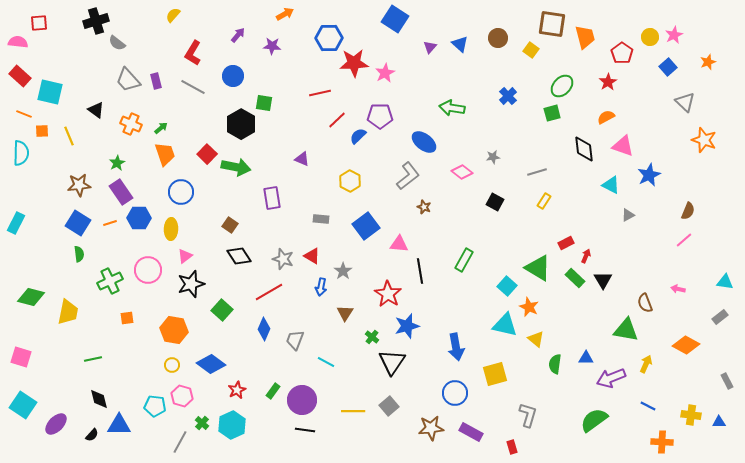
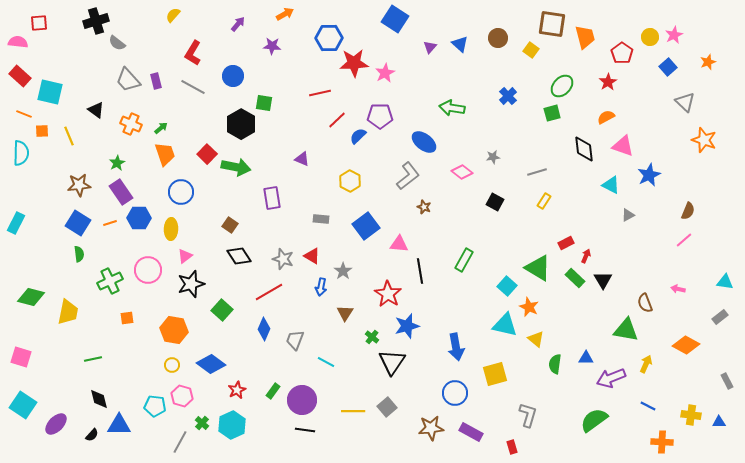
purple arrow at (238, 35): moved 11 px up
gray square at (389, 406): moved 2 px left, 1 px down
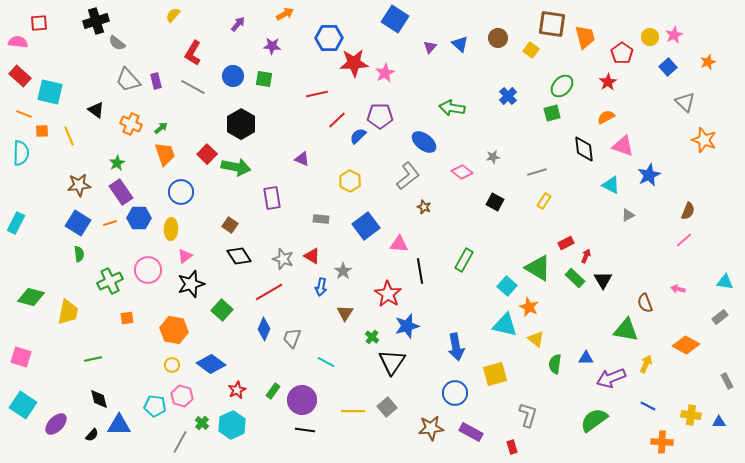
red line at (320, 93): moved 3 px left, 1 px down
green square at (264, 103): moved 24 px up
gray trapezoid at (295, 340): moved 3 px left, 2 px up
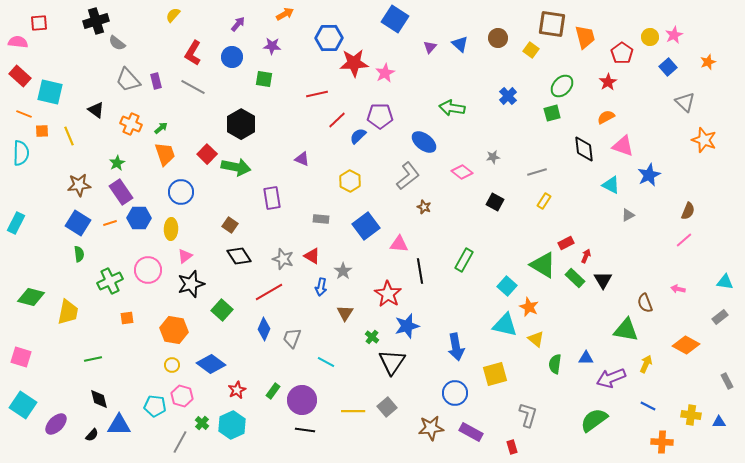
blue circle at (233, 76): moved 1 px left, 19 px up
green triangle at (538, 268): moved 5 px right, 3 px up
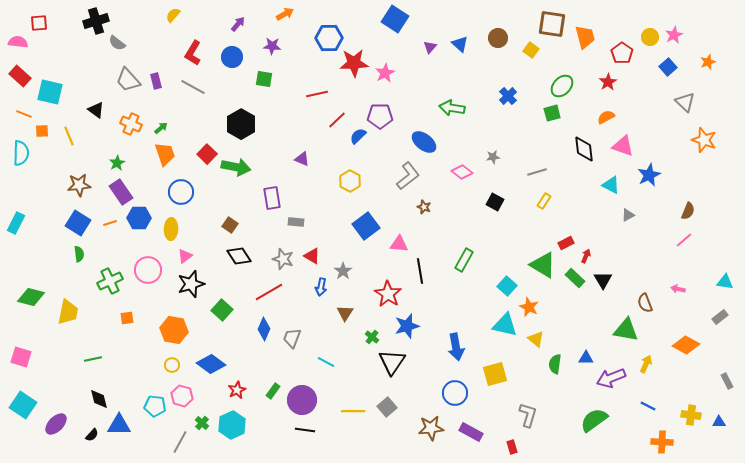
gray rectangle at (321, 219): moved 25 px left, 3 px down
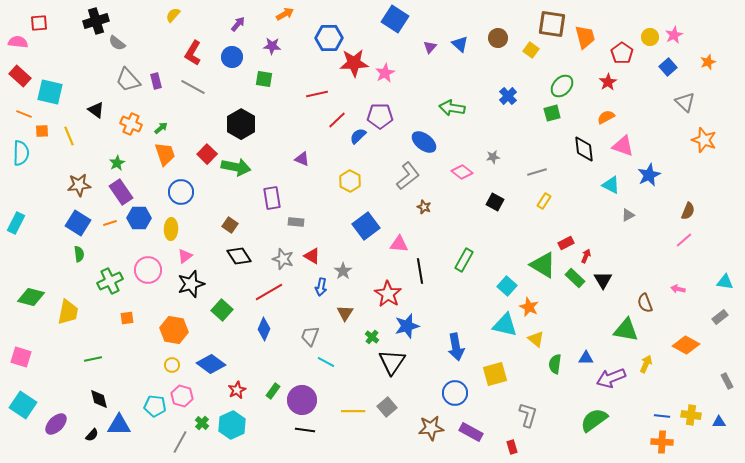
gray trapezoid at (292, 338): moved 18 px right, 2 px up
blue line at (648, 406): moved 14 px right, 10 px down; rotated 21 degrees counterclockwise
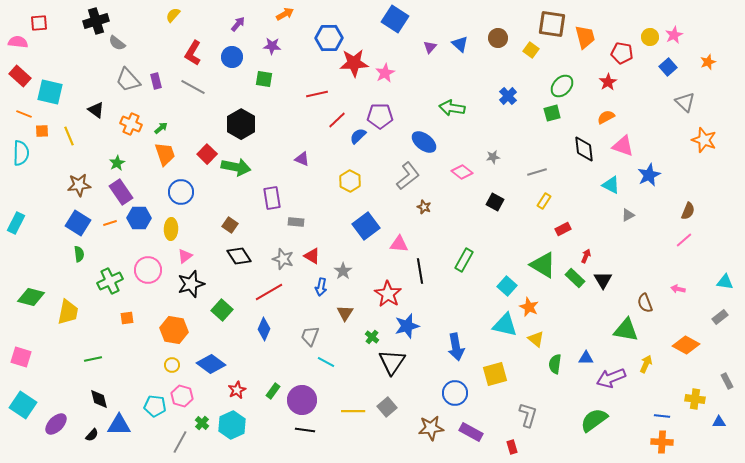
red pentagon at (622, 53): rotated 25 degrees counterclockwise
red rectangle at (566, 243): moved 3 px left, 14 px up
yellow cross at (691, 415): moved 4 px right, 16 px up
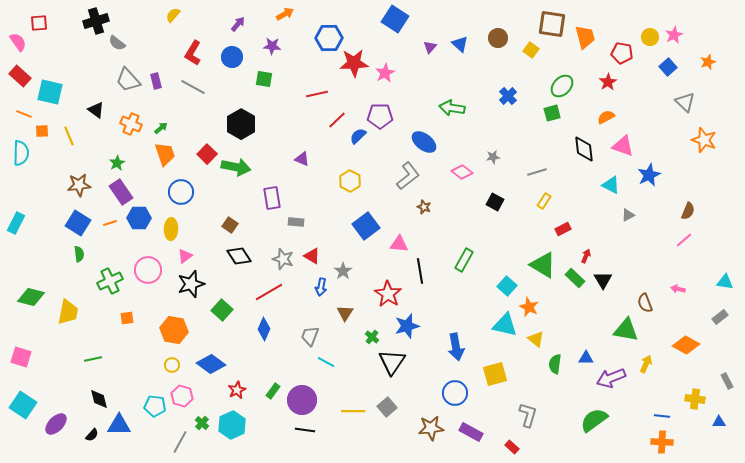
pink semicircle at (18, 42): rotated 48 degrees clockwise
red rectangle at (512, 447): rotated 32 degrees counterclockwise
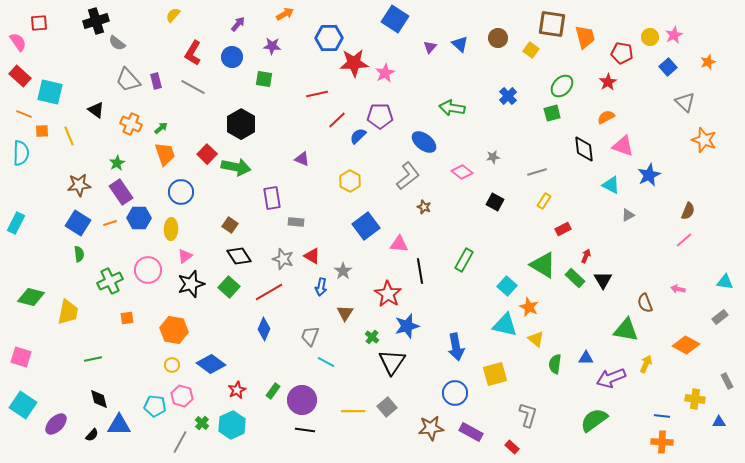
green square at (222, 310): moved 7 px right, 23 px up
